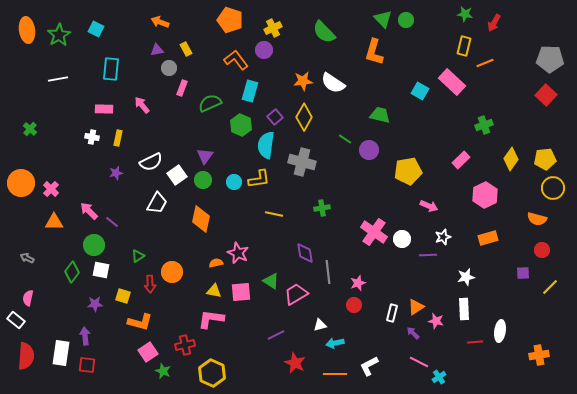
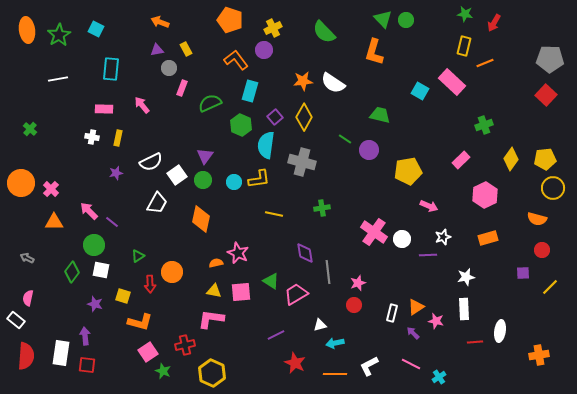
purple star at (95, 304): rotated 21 degrees clockwise
pink line at (419, 362): moved 8 px left, 2 px down
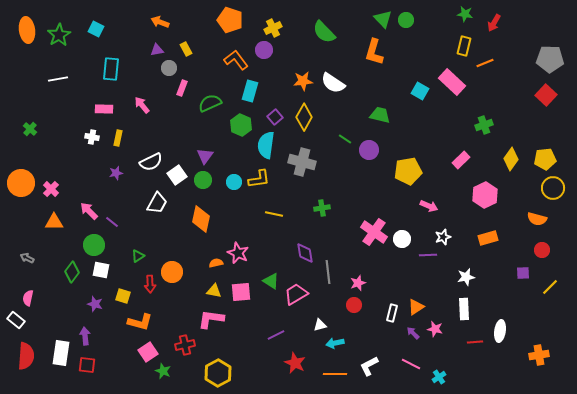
pink star at (436, 321): moved 1 px left, 8 px down
yellow hexagon at (212, 373): moved 6 px right; rotated 8 degrees clockwise
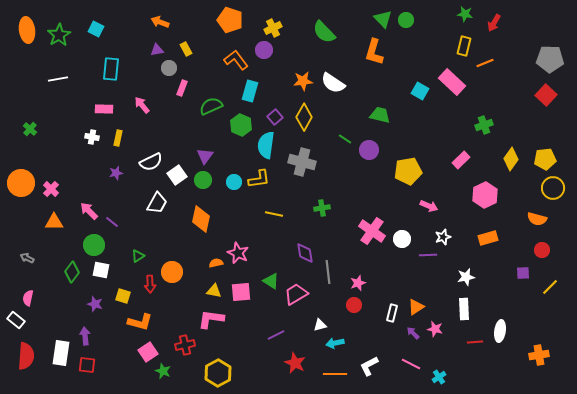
green semicircle at (210, 103): moved 1 px right, 3 px down
pink cross at (374, 232): moved 2 px left, 1 px up
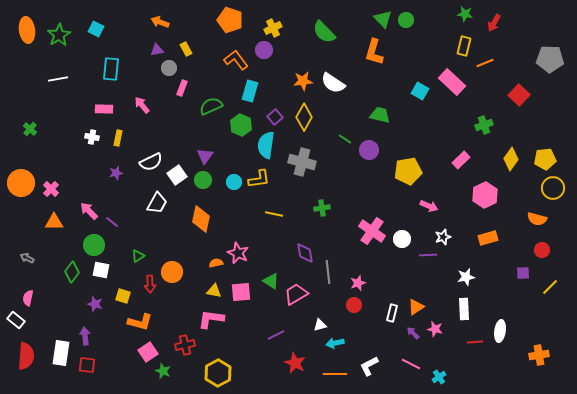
red square at (546, 95): moved 27 px left
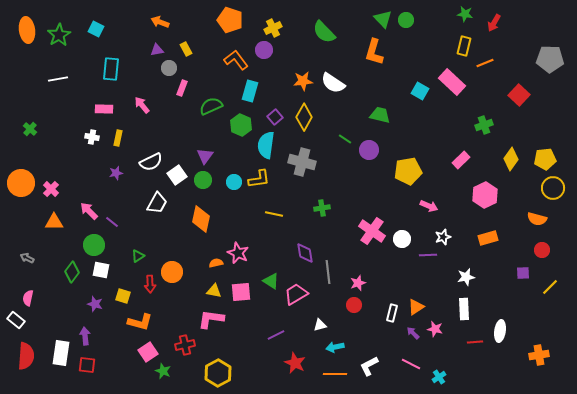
cyan arrow at (335, 343): moved 4 px down
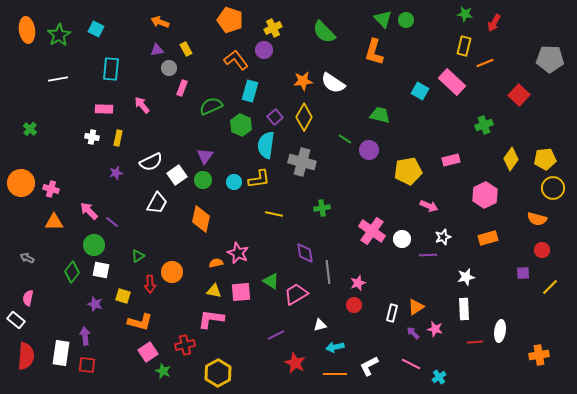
pink rectangle at (461, 160): moved 10 px left; rotated 30 degrees clockwise
pink cross at (51, 189): rotated 28 degrees counterclockwise
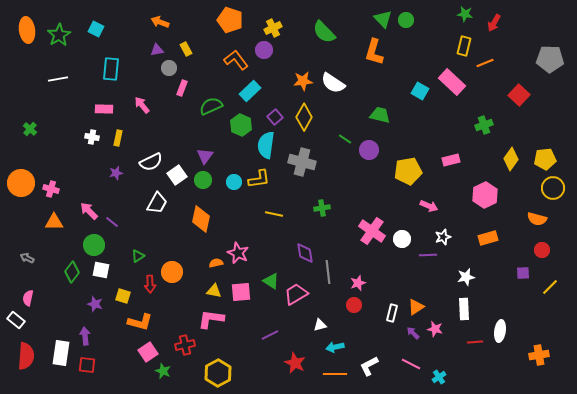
cyan rectangle at (250, 91): rotated 30 degrees clockwise
purple line at (276, 335): moved 6 px left
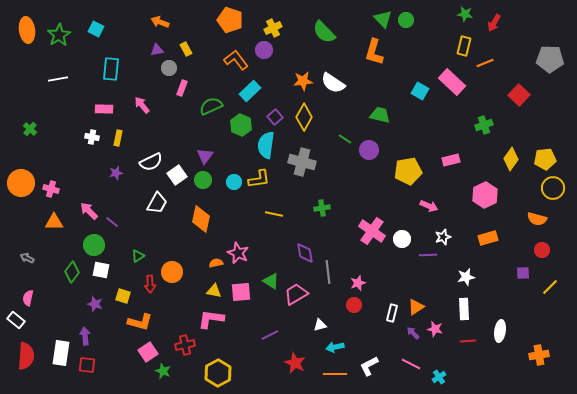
red line at (475, 342): moved 7 px left, 1 px up
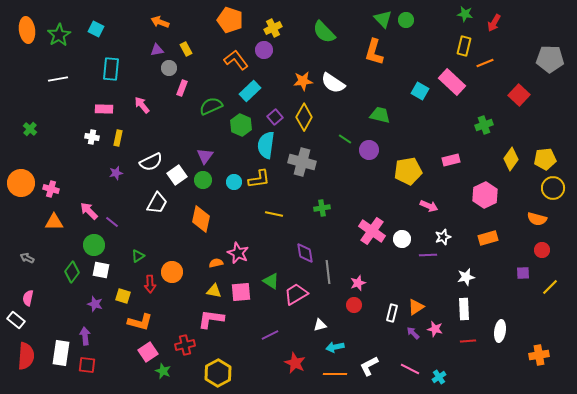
pink line at (411, 364): moved 1 px left, 5 px down
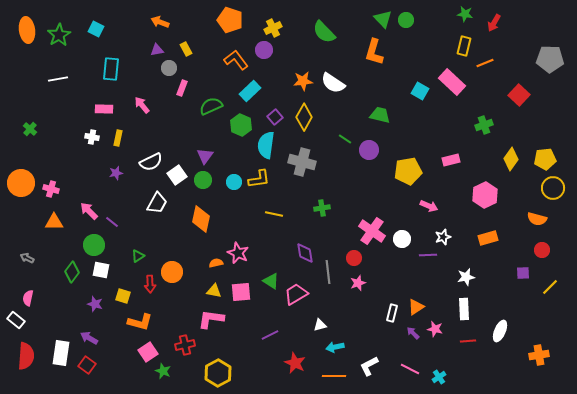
red circle at (354, 305): moved 47 px up
white ellipse at (500, 331): rotated 15 degrees clockwise
purple arrow at (85, 336): moved 4 px right, 2 px down; rotated 54 degrees counterclockwise
red square at (87, 365): rotated 30 degrees clockwise
orange line at (335, 374): moved 1 px left, 2 px down
